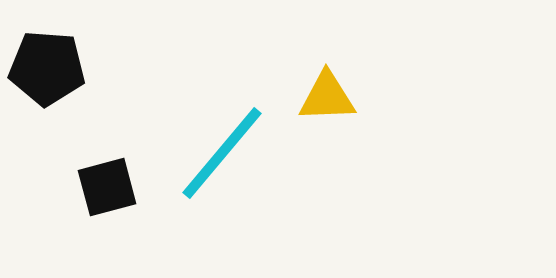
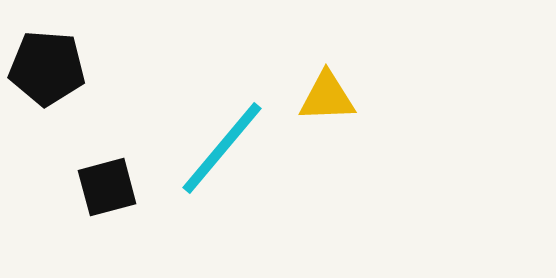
cyan line: moved 5 px up
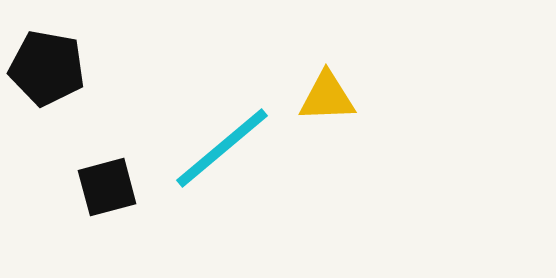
black pentagon: rotated 6 degrees clockwise
cyan line: rotated 10 degrees clockwise
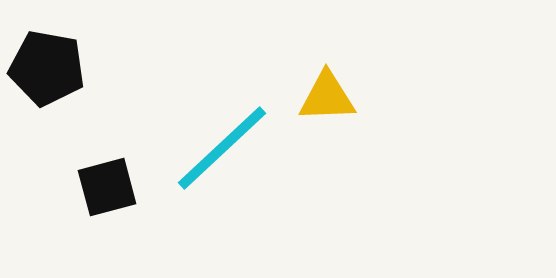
cyan line: rotated 3 degrees counterclockwise
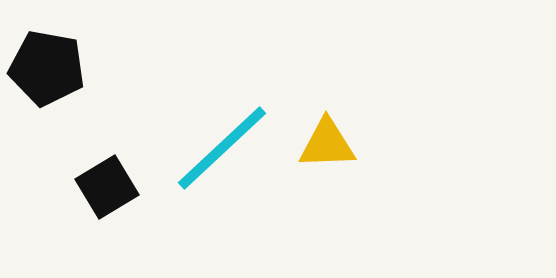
yellow triangle: moved 47 px down
black square: rotated 16 degrees counterclockwise
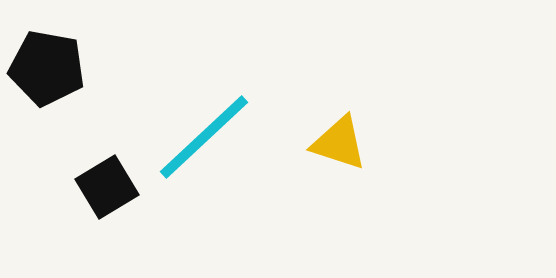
yellow triangle: moved 12 px right, 1 px up; rotated 20 degrees clockwise
cyan line: moved 18 px left, 11 px up
